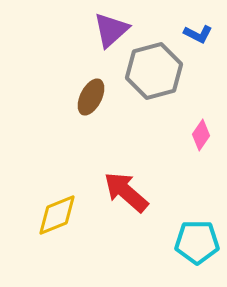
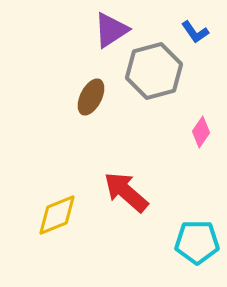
purple triangle: rotated 9 degrees clockwise
blue L-shape: moved 3 px left, 2 px up; rotated 28 degrees clockwise
pink diamond: moved 3 px up
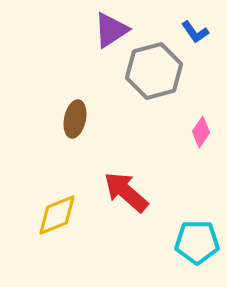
brown ellipse: moved 16 px left, 22 px down; rotated 15 degrees counterclockwise
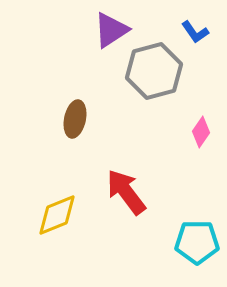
red arrow: rotated 12 degrees clockwise
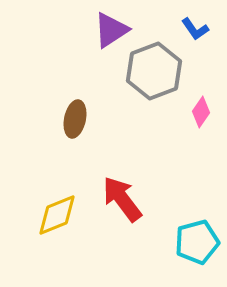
blue L-shape: moved 3 px up
gray hexagon: rotated 6 degrees counterclockwise
pink diamond: moved 20 px up
red arrow: moved 4 px left, 7 px down
cyan pentagon: rotated 15 degrees counterclockwise
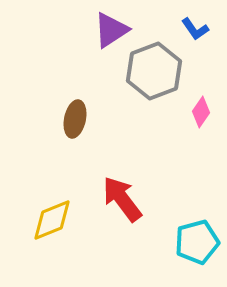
yellow diamond: moved 5 px left, 5 px down
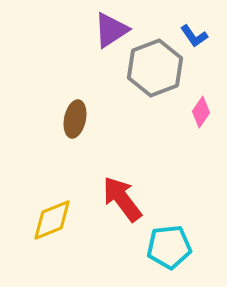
blue L-shape: moved 1 px left, 7 px down
gray hexagon: moved 1 px right, 3 px up
cyan pentagon: moved 28 px left, 5 px down; rotated 9 degrees clockwise
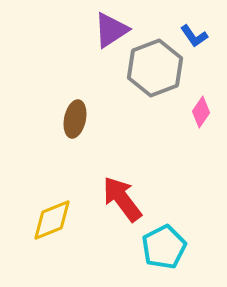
cyan pentagon: moved 5 px left; rotated 21 degrees counterclockwise
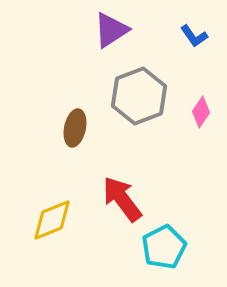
gray hexagon: moved 16 px left, 28 px down
brown ellipse: moved 9 px down
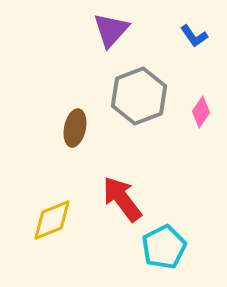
purple triangle: rotated 15 degrees counterclockwise
